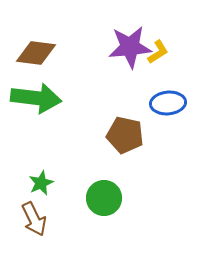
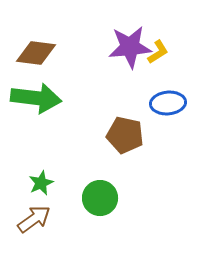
green circle: moved 4 px left
brown arrow: rotated 100 degrees counterclockwise
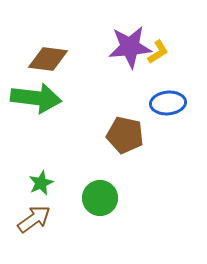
brown diamond: moved 12 px right, 6 px down
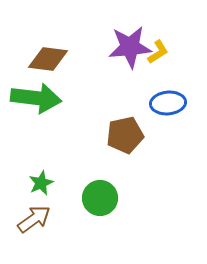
brown pentagon: rotated 24 degrees counterclockwise
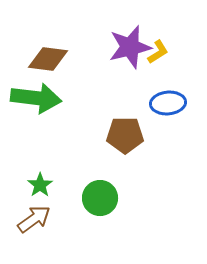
purple star: rotated 9 degrees counterclockwise
brown pentagon: rotated 12 degrees clockwise
green star: moved 1 px left, 2 px down; rotated 10 degrees counterclockwise
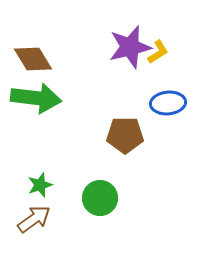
brown diamond: moved 15 px left; rotated 51 degrees clockwise
green star: rotated 15 degrees clockwise
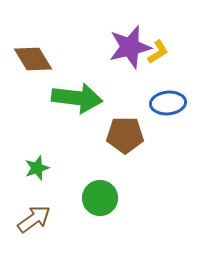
green arrow: moved 41 px right
green star: moved 3 px left, 17 px up
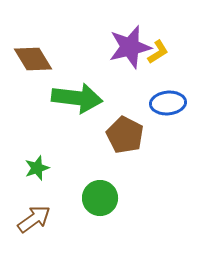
brown pentagon: rotated 27 degrees clockwise
